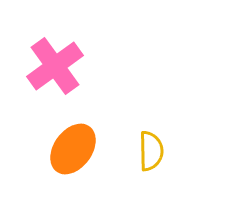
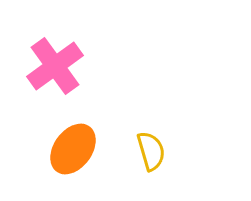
yellow semicircle: rotated 15 degrees counterclockwise
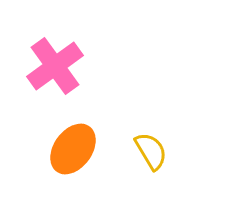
yellow semicircle: rotated 15 degrees counterclockwise
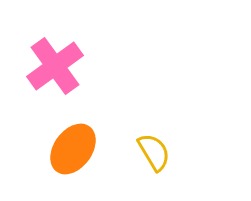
yellow semicircle: moved 3 px right, 1 px down
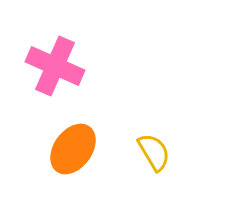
pink cross: rotated 30 degrees counterclockwise
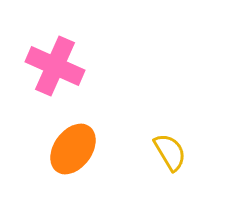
yellow semicircle: moved 16 px right
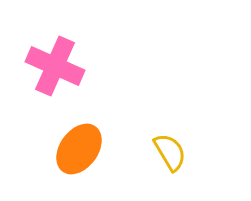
orange ellipse: moved 6 px right
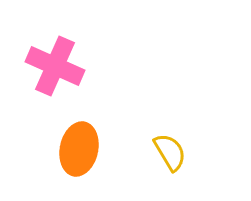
orange ellipse: rotated 24 degrees counterclockwise
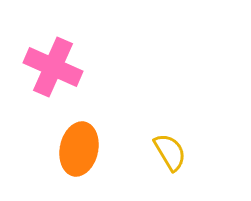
pink cross: moved 2 px left, 1 px down
